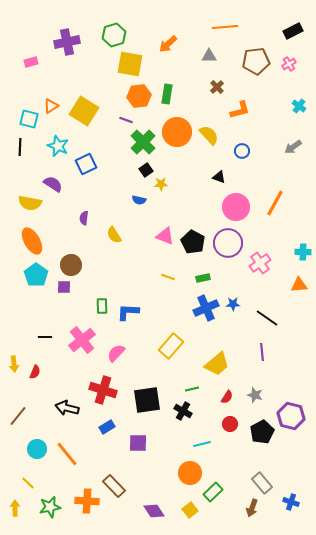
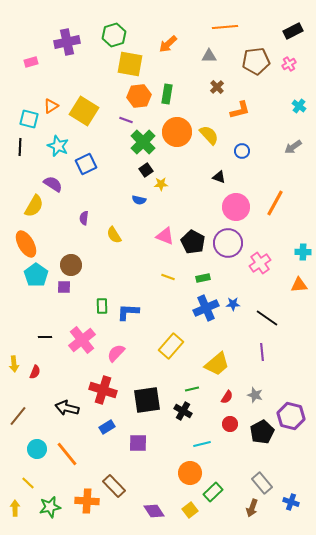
yellow semicircle at (30, 203): moved 4 px right, 3 px down; rotated 70 degrees counterclockwise
orange ellipse at (32, 241): moved 6 px left, 3 px down
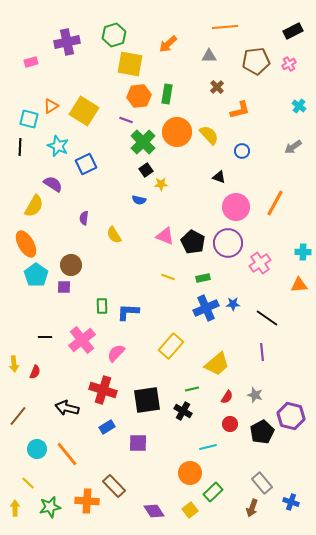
cyan line at (202, 444): moved 6 px right, 3 px down
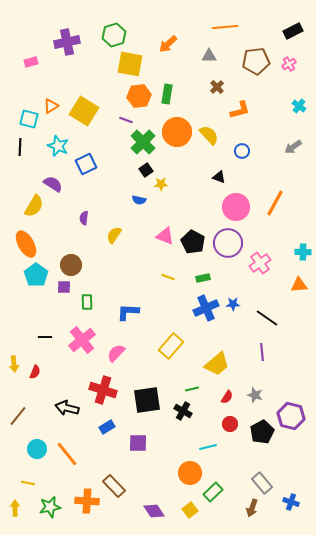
yellow semicircle at (114, 235): rotated 66 degrees clockwise
green rectangle at (102, 306): moved 15 px left, 4 px up
yellow line at (28, 483): rotated 32 degrees counterclockwise
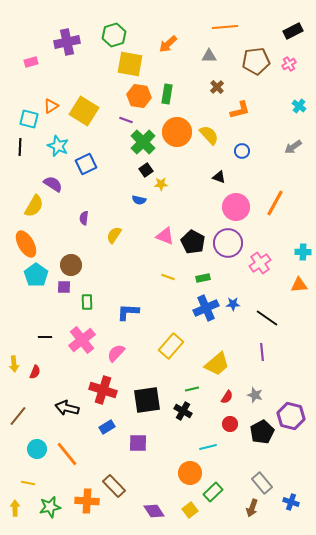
orange hexagon at (139, 96): rotated 15 degrees clockwise
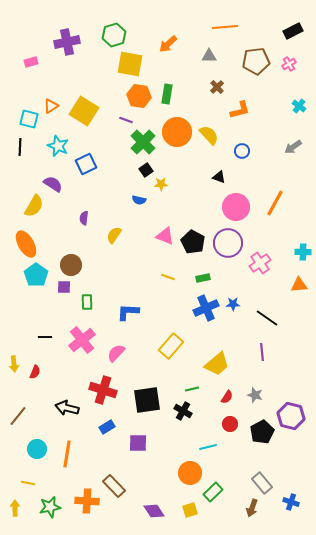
orange line at (67, 454): rotated 48 degrees clockwise
yellow square at (190, 510): rotated 21 degrees clockwise
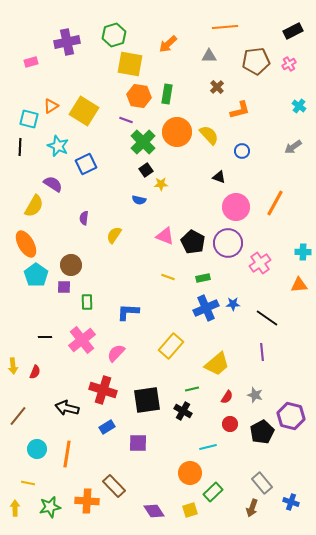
yellow arrow at (14, 364): moved 1 px left, 2 px down
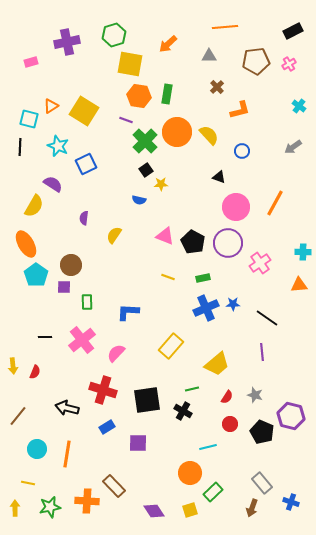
green cross at (143, 142): moved 2 px right, 1 px up
black pentagon at (262, 432): rotated 20 degrees counterclockwise
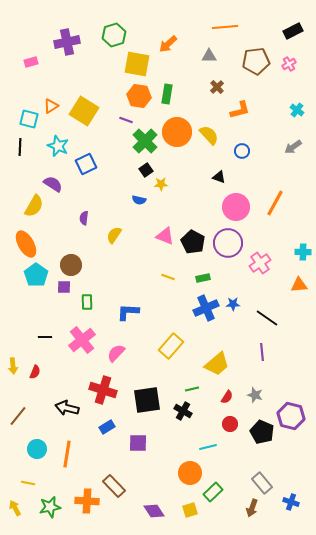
yellow square at (130, 64): moved 7 px right
cyan cross at (299, 106): moved 2 px left, 4 px down
yellow arrow at (15, 508): rotated 28 degrees counterclockwise
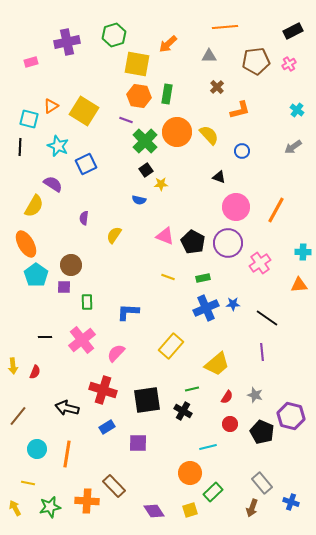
orange line at (275, 203): moved 1 px right, 7 px down
